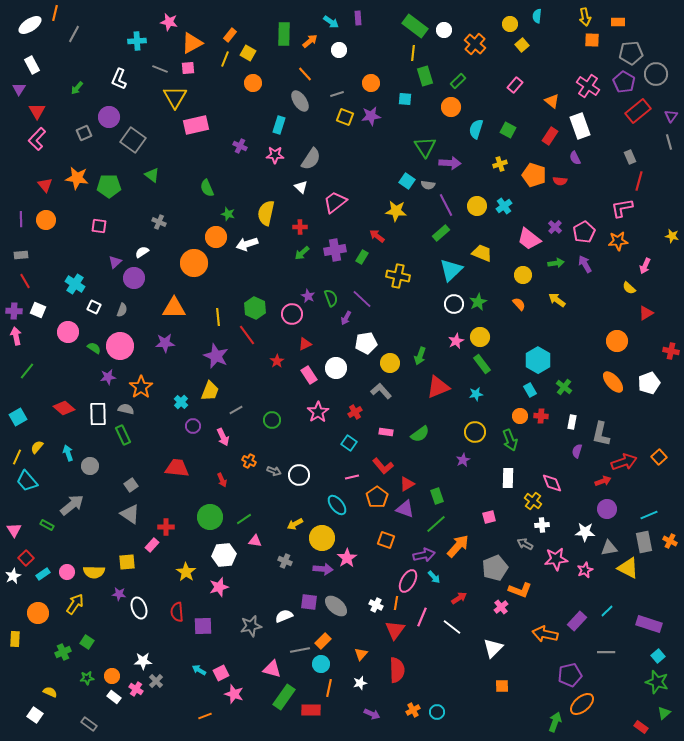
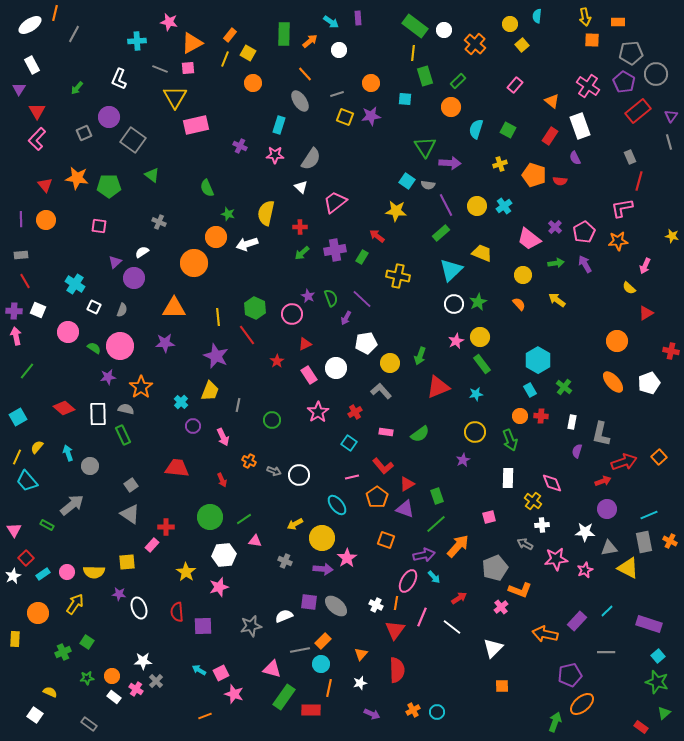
gray line at (236, 410): moved 2 px right, 5 px up; rotated 48 degrees counterclockwise
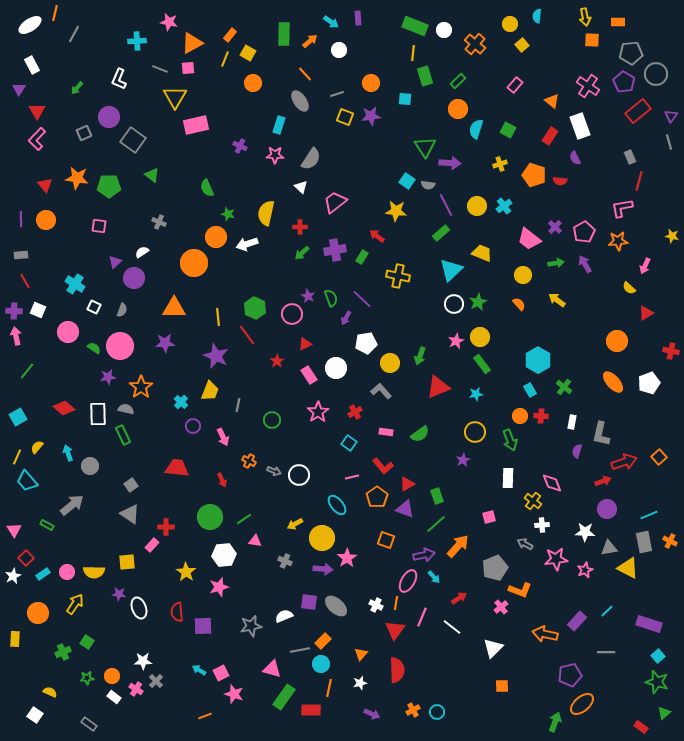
green rectangle at (415, 26): rotated 15 degrees counterclockwise
orange circle at (451, 107): moved 7 px right, 2 px down
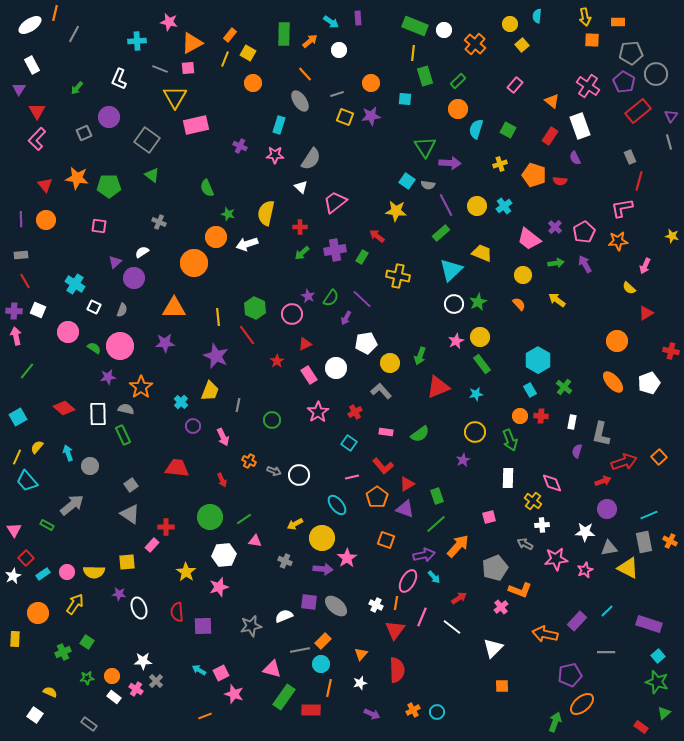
gray square at (133, 140): moved 14 px right
green semicircle at (331, 298): rotated 54 degrees clockwise
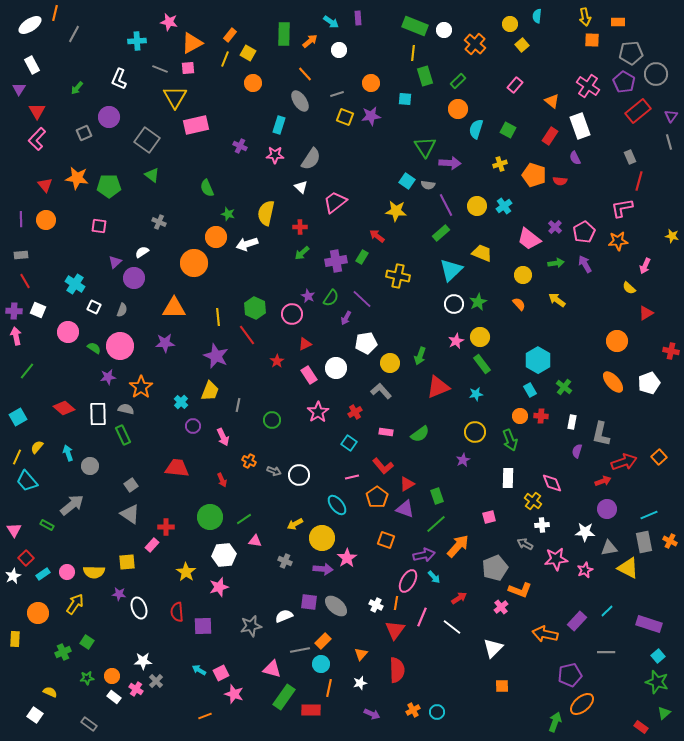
purple cross at (335, 250): moved 1 px right, 11 px down
